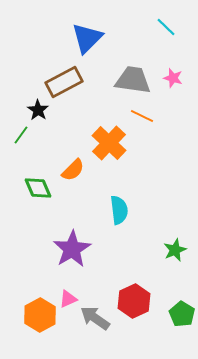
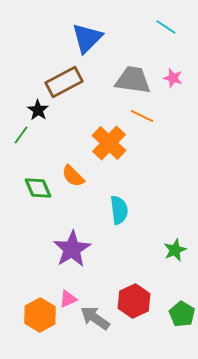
cyan line: rotated 10 degrees counterclockwise
orange semicircle: moved 6 px down; rotated 90 degrees clockwise
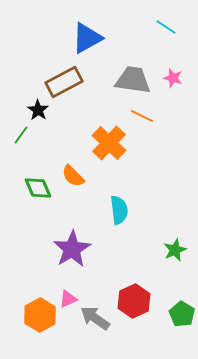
blue triangle: rotated 16 degrees clockwise
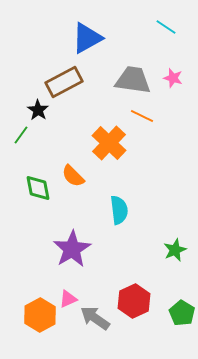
green diamond: rotated 12 degrees clockwise
green pentagon: moved 1 px up
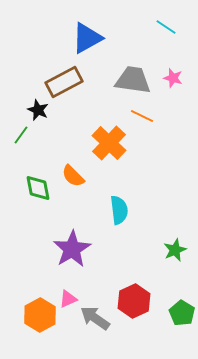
black star: rotated 10 degrees counterclockwise
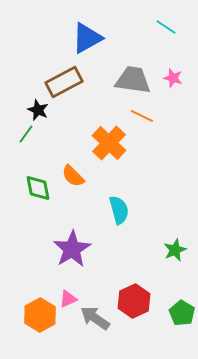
green line: moved 5 px right, 1 px up
cyan semicircle: rotated 8 degrees counterclockwise
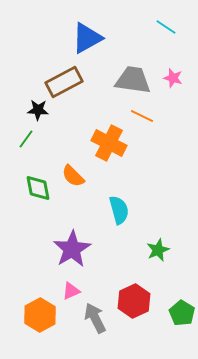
black star: rotated 20 degrees counterclockwise
green line: moved 5 px down
orange cross: rotated 16 degrees counterclockwise
green star: moved 17 px left
pink triangle: moved 3 px right, 8 px up
gray arrow: rotated 28 degrees clockwise
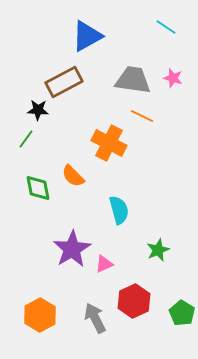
blue triangle: moved 2 px up
pink triangle: moved 33 px right, 27 px up
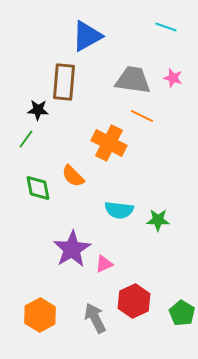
cyan line: rotated 15 degrees counterclockwise
brown rectangle: rotated 57 degrees counterclockwise
cyan semicircle: rotated 112 degrees clockwise
green star: moved 30 px up; rotated 25 degrees clockwise
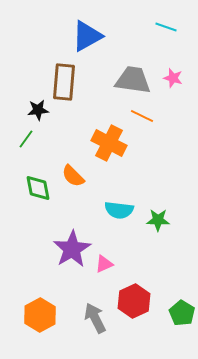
black star: rotated 10 degrees counterclockwise
